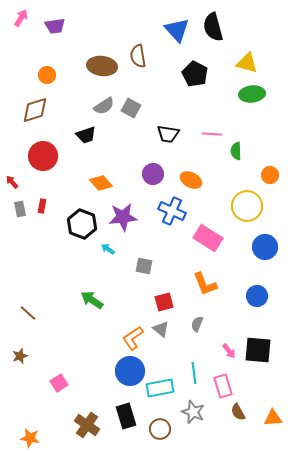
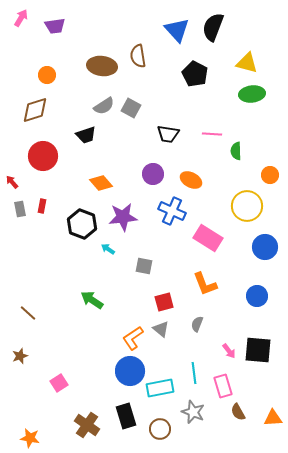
black semicircle at (213, 27): rotated 36 degrees clockwise
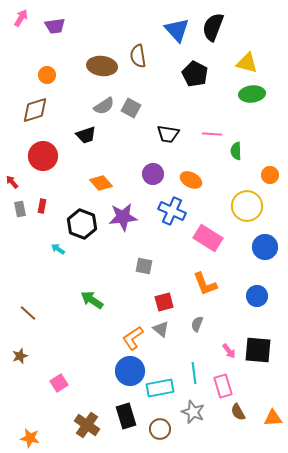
cyan arrow at (108, 249): moved 50 px left
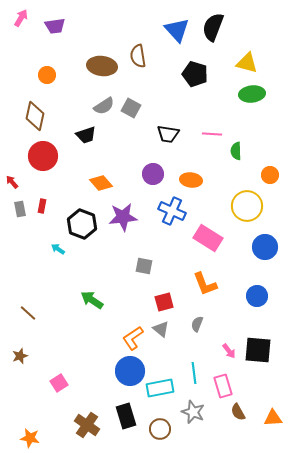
black pentagon at (195, 74): rotated 10 degrees counterclockwise
brown diamond at (35, 110): moved 6 px down; rotated 60 degrees counterclockwise
orange ellipse at (191, 180): rotated 20 degrees counterclockwise
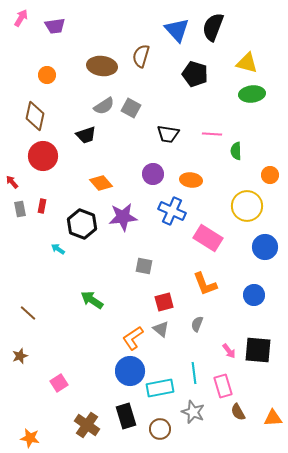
brown semicircle at (138, 56): moved 3 px right; rotated 25 degrees clockwise
blue circle at (257, 296): moved 3 px left, 1 px up
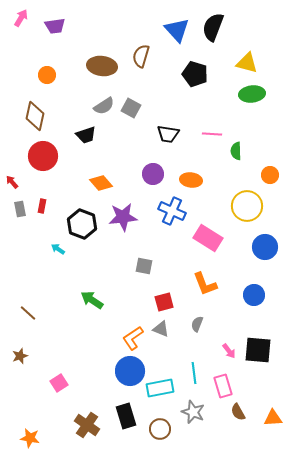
gray triangle at (161, 329): rotated 18 degrees counterclockwise
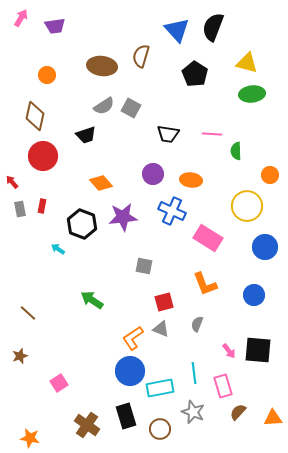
black pentagon at (195, 74): rotated 15 degrees clockwise
brown semicircle at (238, 412): rotated 72 degrees clockwise
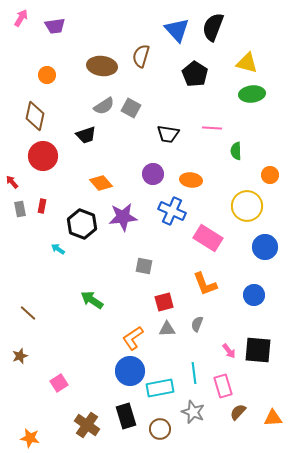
pink line at (212, 134): moved 6 px up
gray triangle at (161, 329): moved 6 px right; rotated 24 degrees counterclockwise
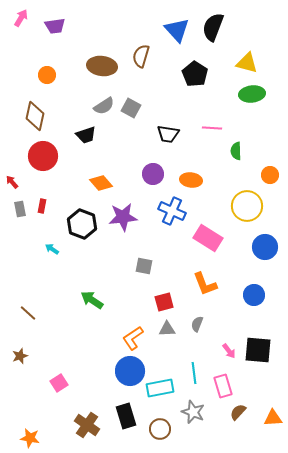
cyan arrow at (58, 249): moved 6 px left
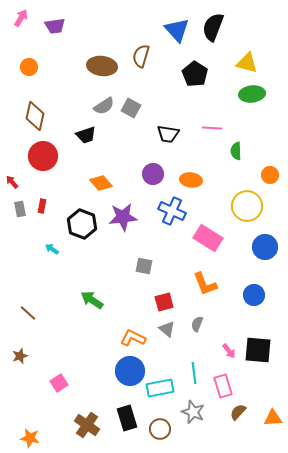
orange circle at (47, 75): moved 18 px left, 8 px up
gray triangle at (167, 329): rotated 42 degrees clockwise
orange L-shape at (133, 338): rotated 60 degrees clockwise
black rectangle at (126, 416): moved 1 px right, 2 px down
